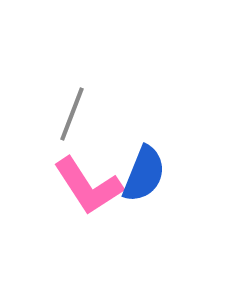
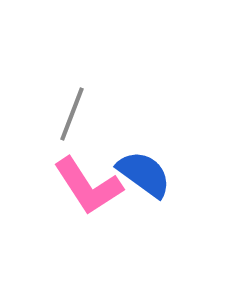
blue semicircle: rotated 76 degrees counterclockwise
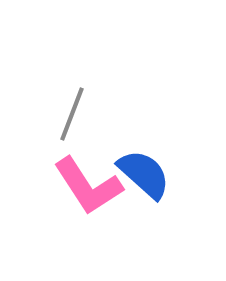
blue semicircle: rotated 6 degrees clockwise
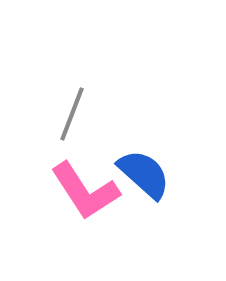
pink L-shape: moved 3 px left, 5 px down
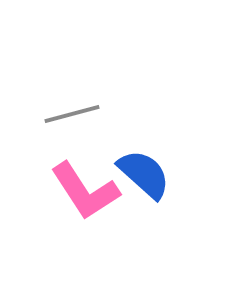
gray line: rotated 54 degrees clockwise
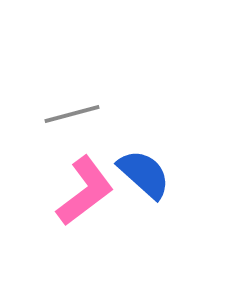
pink L-shape: rotated 94 degrees counterclockwise
